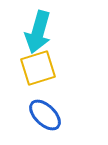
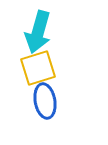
blue ellipse: moved 14 px up; rotated 36 degrees clockwise
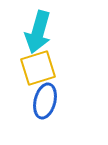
blue ellipse: rotated 24 degrees clockwise
